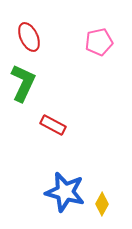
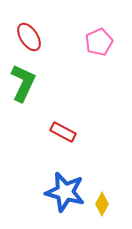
red ellipse: rotated 8 degrees counterclockwise
pink pentagon: rotated 12 degrees counterclockwise
red rectangle: moved 10 px right, 7 px down
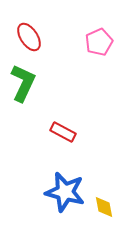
yellow diamond: moved 2 px right, 3 px down; rotated 40 degrees counterclockwise
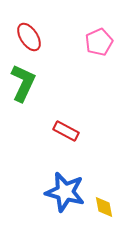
red rectangle: moved 3 px right, 1 px up
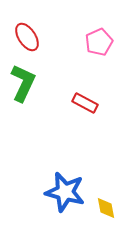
red ellipse: moved 2 px left
red rectangle: moved 19 px right, 28 px up
yellow diamond: moved 2 px right, 1 px down
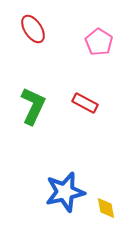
red ellipse: moved 6 px right, 8 px up
pink pentagon: rotated 16 degrees counterclockwise
green L-shape: moved 10 px right, 23 px down
blue star: rotated 27 degrees counterclockwise
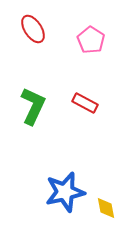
pink pentagon: moved 8 px left, 2 px up
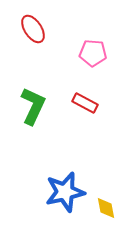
pink pentagon: moved 2 px right, 13 px down; rotated 28 degrees counterclockwise
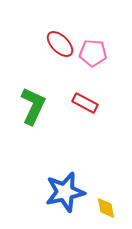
red ellipse: moved 27 px right, 15 px down; rotated 12 degrees counterclockwise
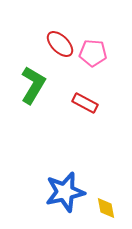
green L-shape: moved 21 px up; rotated 6 degrees clockwise
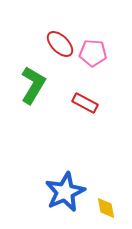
blue star: rotated 12 degrees counterclockwise
